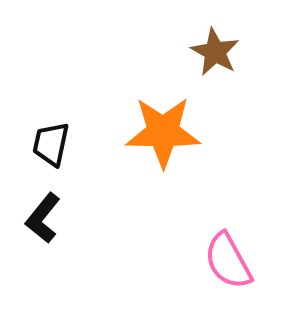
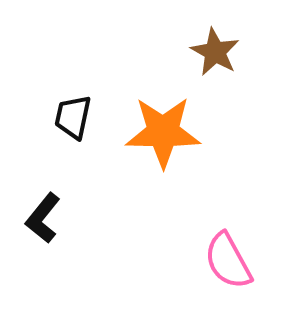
black trapezoid: moved 22 px right, 27 px up
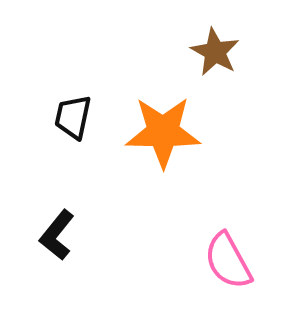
black L-shape: moved 14 px right, 17 px down
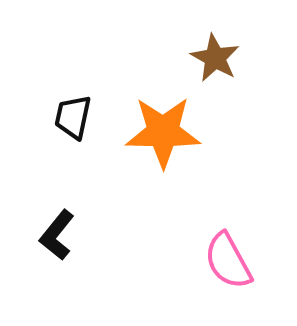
brown star: moved 6 px down
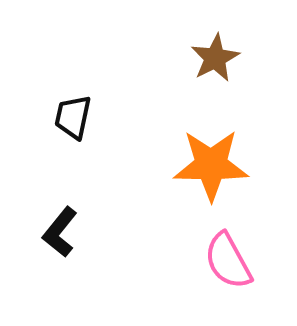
brown star: rotated 15 degrees clockwise
orange star: moved 48 px right, 33 px down
black L-shape: moved 3 px right, 3 px up
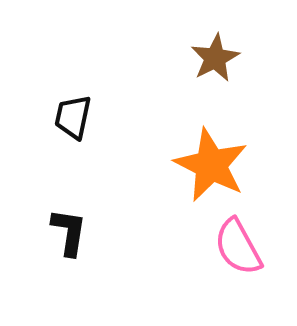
orange star: rotated 26 degrees clockwise
black L-shape: moved 9 px right; rotated 150 degrees clockwise
pink semicircle: moved 10 px right, 14 px up
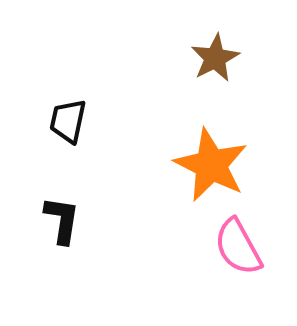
black trapezoid: moved 5 px left, 4 px down
black L-shape: moved 7 px left, 12 px up
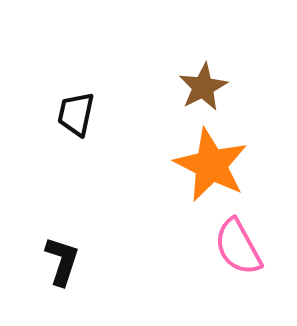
brown star: moved 12 px left, 29 px down
black trapezoid: moved 8 px right, 7 px up
black L-shape: moved 41 px down; rotated 9 degrees clockwise
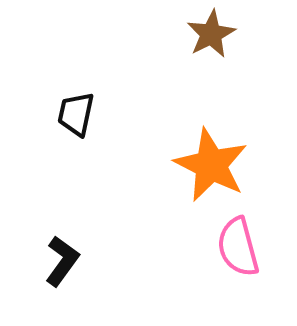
brown star: moved 8 px right, 53 px up
pink semicircle: rotated 14 degrees clockwise
black L-shape: rotated 18 degrees clockwise
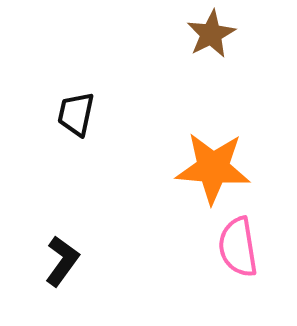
orange star: moved 2 px right, 3 px down; rotated 22 degrees counterclockwise
pink semicircle: rotated 6 degrees clockwise
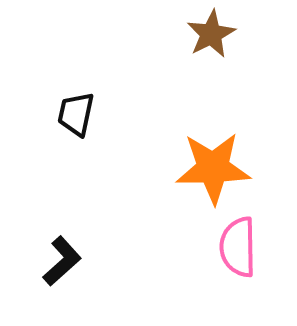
orange star: rotated 6 degrees counterclockwise
pink semicircle: rotated 8 degrees clockwise
black L-shape: rotated 12 degrees clockwise
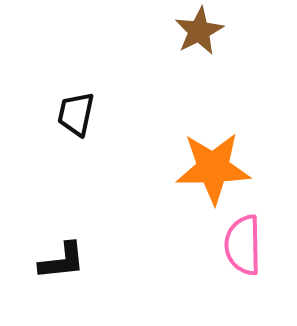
brown star: moved 12 px left, 3 px up
pink semicircle: moved 5 px right, 2 px up
black L-shape: rotated 36 degrees clockwise
